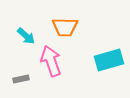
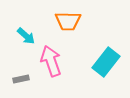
orange trapezoid: moved 3 px right, 6 px up
cyan rectangle: moved 3 px left, 2 px down; rotated 36 degrees counterclockwise
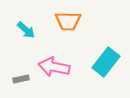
cyan arrow: moved 6 px up
pink arrow: moved 3 px right, 6 px down; rotated 60 degrees counterclockwise
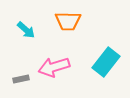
pink arrow: rotated 28 degrees counterclockwise
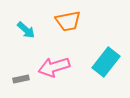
orange trapezoid: rotated 12 degrees counterclockwise
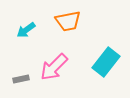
cyan arrow: rotated 102 degrees clockwise
pink arrow: rotated 28 degrees counterclockwise
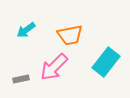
orange trapezoid: moved 2 px right, 14 px down
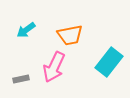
cyan rectangle: moved 3 px right
pink arrow: rotated 20 degrees counterclockwise
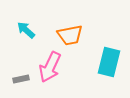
cyan arrow: rotated 78 degrees clockwise
cyan rectangle: rotated 24 degrees counterclockwise
pink arrow: moved 4 px left
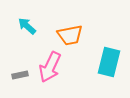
cyan arrow: moved 1 px right, 4 px up
gray rectangle: moved 1 px left, 4 px up
